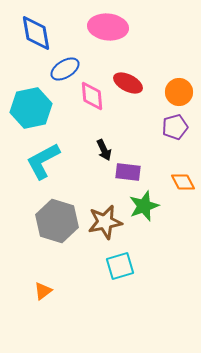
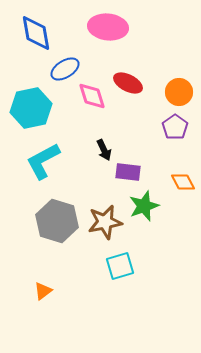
pink diamond: rotated 12 degrees counterclockwise
purple pentagon: rotated 20 degrees counterclockwise
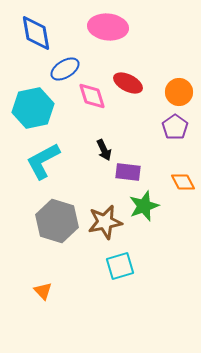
cyan hexagon: moved 2 px right
orange triangle: rotated 36 degrees counterclockwise
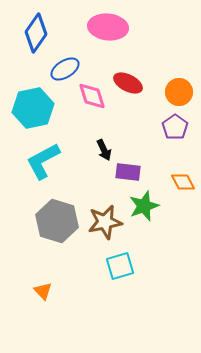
blue diamond: rotated 45 degrees clockwise
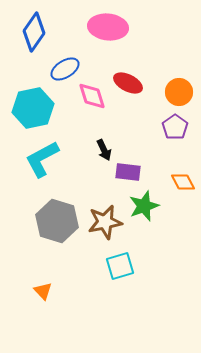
blue diamond: moved 2 px left, 1 px up
cyan L-shape: moved 1 px left, 2 px up
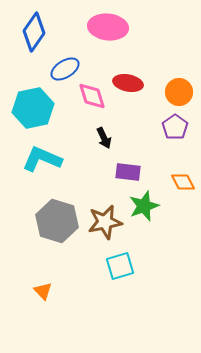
red ellipse: rotated 16 degrees counterclockwise
black arrow: moved 12 px up
cyan L-shape: rotated 51 degrees clockwise
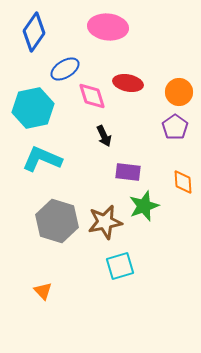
black arrow: moved 2 px up
orange diamond: rotated 25 degrees clockwise
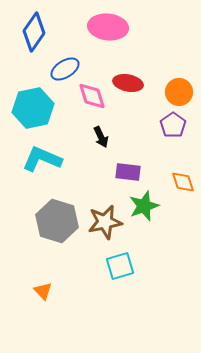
purple pentagon: moved 2 px left, 2 px up
black arrow: moved 3 px left, 1 px down
orange diamond: rotated 15 degrees counterclockwise
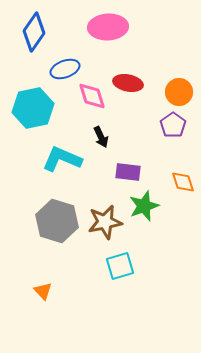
pink ellipse: rotated 9 degrees counterclockwise
blue ellipse: rotated 12 degrees clockwise
cyan L-shape: moved 20 px right
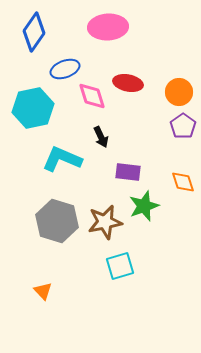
purple pentagon: moved 10 px right, 1 px down
